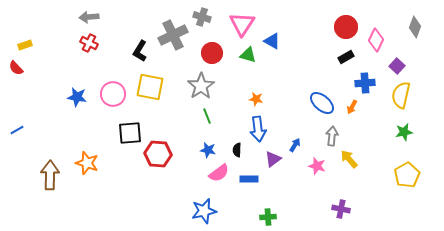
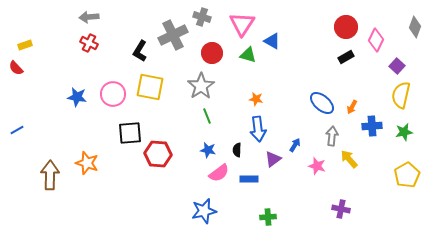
blue cross at (365, 83): moved 7 px right, 43 px down
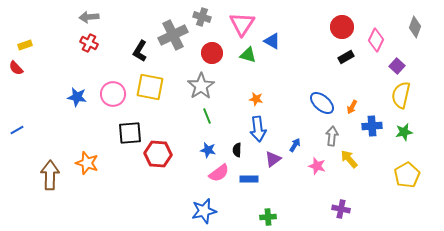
red circle at (346, 27): moved 4 px left
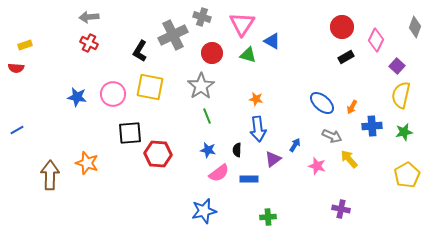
red semicircle at (16, 68): rotated 42 degrees counterclockwise
gray arrow at (332, 136): rotated 108 degrees clockwise
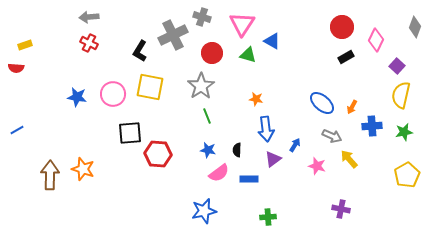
blue arrow at (258, 129): moved 8 px right
orange star at (87, 163): moved 4 px left, 6 px down
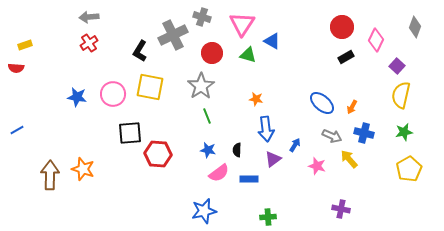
red cross at (89, 43): rotated 30 degrees clockwise
blue cross at (372, 126): moved 8 px left, 7 px down; rotated 18 degrees clockwise
yellow pentagon at (407, 175): moved 2 px right, 6 px up
